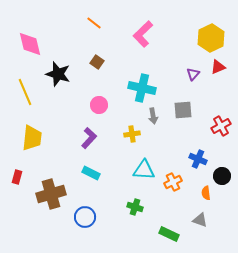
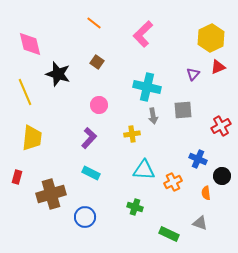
cyan cross: moved 5 px right, 1 px up
gray triangle: moved 3 px down
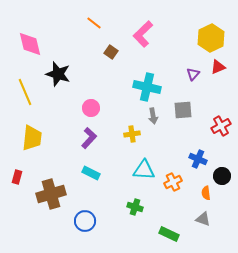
brown square: moved 14 px right, 10 px up
pink circle: moved 8 px left, 3 px down
blue circle: moved 4 px down
gray triangle: moved 3 px right, 4 px up
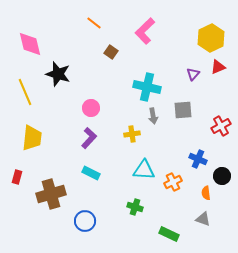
pink L-shape: moved 2 px right, 3 px up
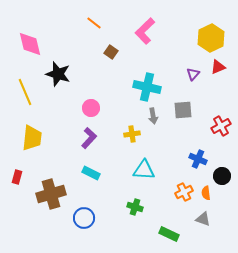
orange cross: moved 11 px right, 10 px down
blue circle: moved 1 px left, 3 px up
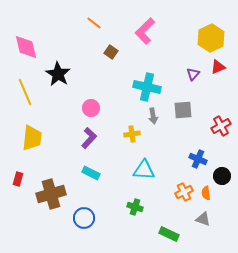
pink diamond: moved 4 px left, 3 px down
black star: rotated 15 degrees clockwise
red rectangle: moved 1 px right, 2 px down
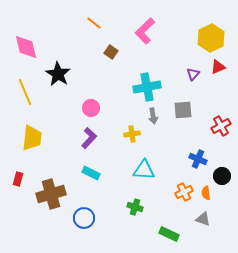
cyan cross: rotated 24 degrees counterclockwise
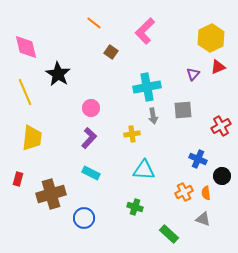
green rectangle: rotated 18 degrees clockwise
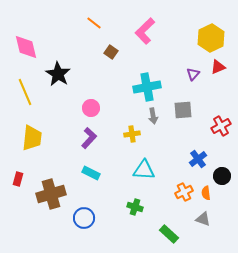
blue cross: rotated 30 degrees clockwise
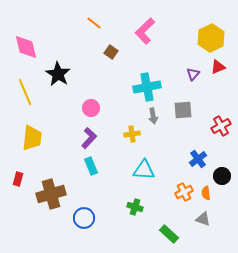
cyan rectangle: moved 7 px up; rotated 42 degrees clockwise
